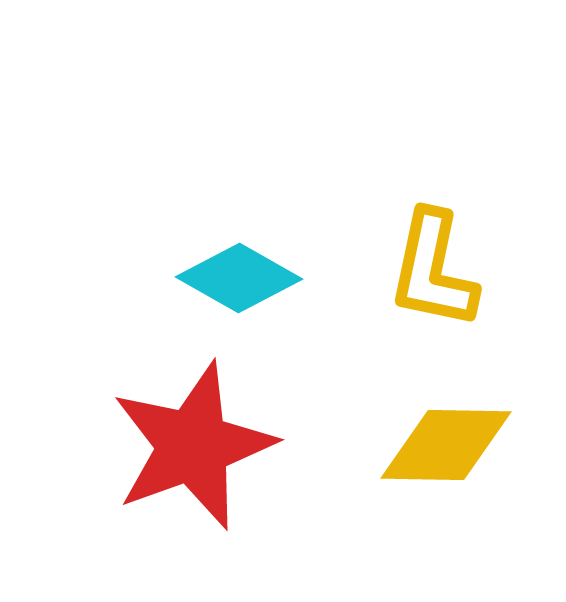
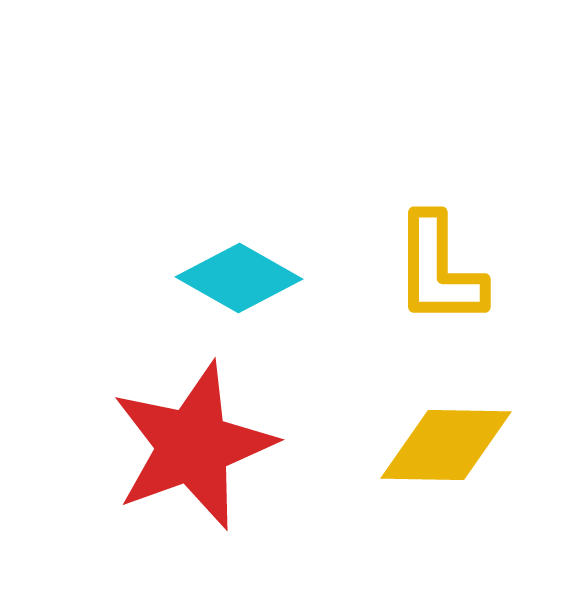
yellow L-shape: moved 6 px right; rotated 12 degrees counterclockwise
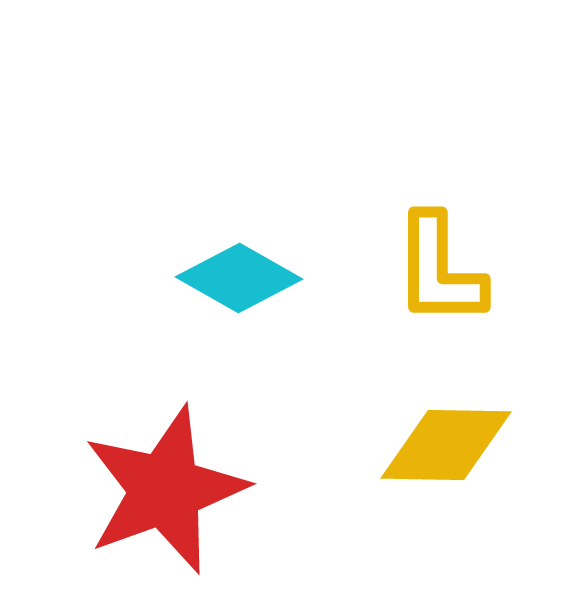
red star: moved 28 px left, 44 px down
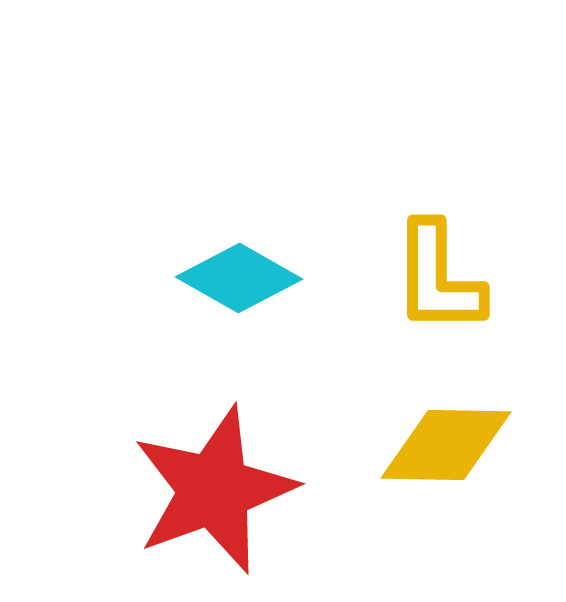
yellow L-shape: moved 1 px left, 8 px down
red star: moved 49 px right
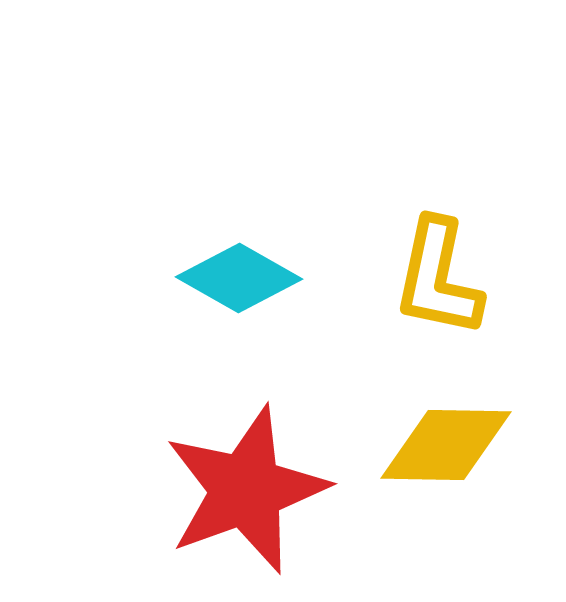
yellow L-shape: rotated 12 degrees clockwise
red star: moved 32 px right
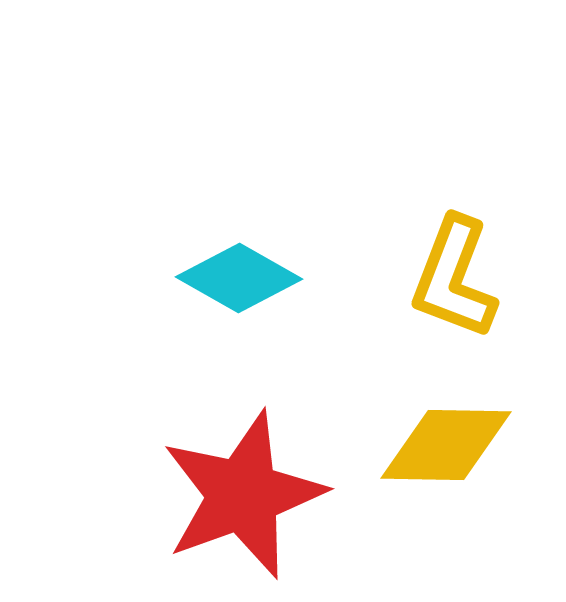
yellow L-shape: moved 16 px right; rotated 9 degrees clockwise
red star: moved 3 px left, 5 px down
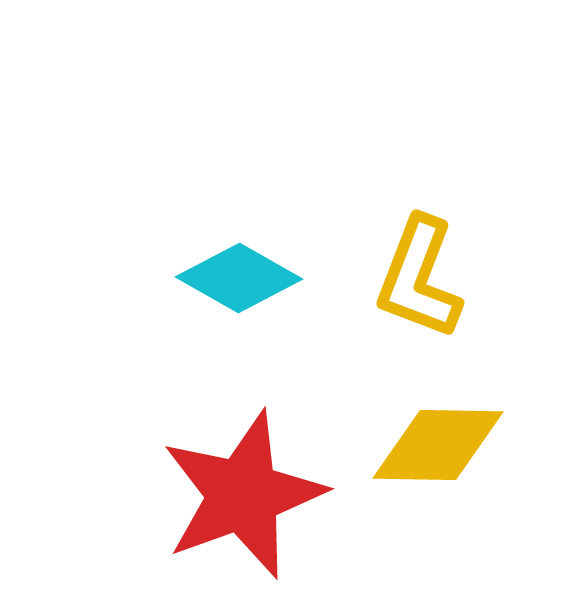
yellow L-shape: moved 35 px left
yellow diamond: moved 8 px left
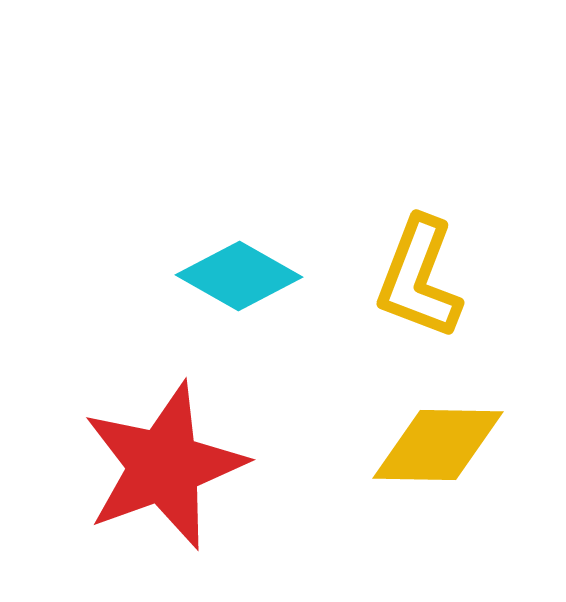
cyan diamond: moved 2 px up
red star: moved 79 px left, 29 px up
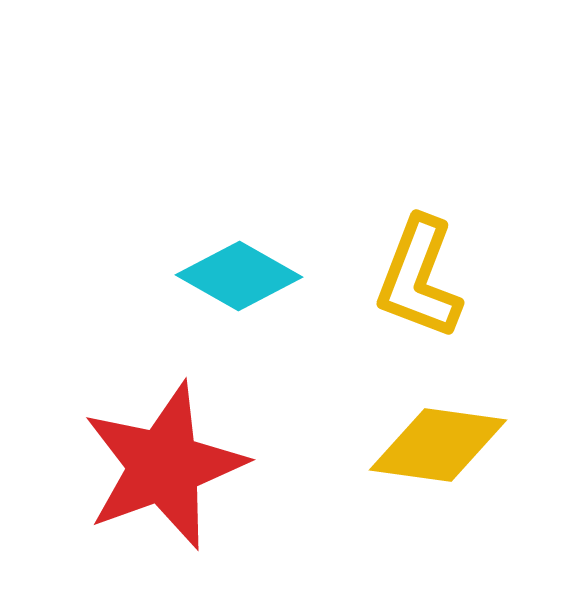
yellow diamond: rotated 7 degrees clockwise
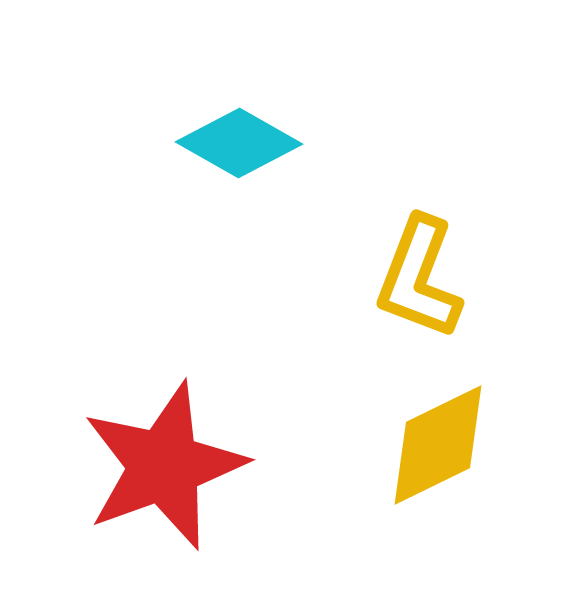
cyan diamond: moved 133 px up
yellow diamond: rotated 34 degrees counterclockwise
